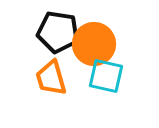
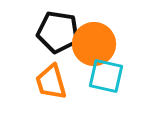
orange trapezoid: moved 4 px down
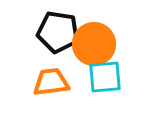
cyan square: moved 1 px left, 1 px down; rotated 18 degrees counterclockwise
orange trapezoid: rotated 99 degrees clockwise
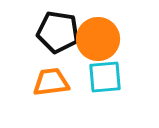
orange circle: moved 4 px right, 5 px up
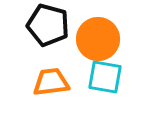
black pentagon: moved 10 px left, 7 px up; rotated 6 degrees clockwise
cyan square: rotated 15 degrees clockwise
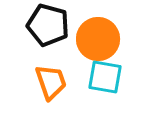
orange trapezoid: rotated 78 degrees clockwise
